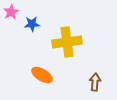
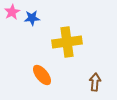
pink star: moved 1 px right
blue star: moved 6 px up
orange ellipse: rotated 20 degrees clockwise
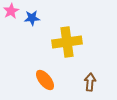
pink star: moved 1 px left, 1 px up
orange ellipse: moved 3 px right, 5 px down
brown arrow: moved 5 px left
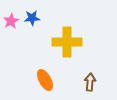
pink star: moved 10 px down
yellow cross: rotated 8 degrees clockwise
orange ellipse: rotated 10 degrees clockwise
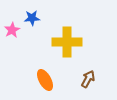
pink star: moved 1 px right, 9 px down
brown arrow: moved 2 px left, 3 px up; rotated 24 degrees clockwise
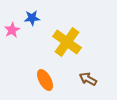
yellow cross: rotated 36 degrees clockwise
brown arrow: rotated 90 degrees counterclockwise
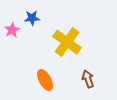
brown arrow: rotated 42 degrees clockwise
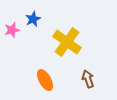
blue star: moved 1 px right, 1 px down; rotated 21 degrees counterclockwise
pink star: rotated 14 degrees clockwise
